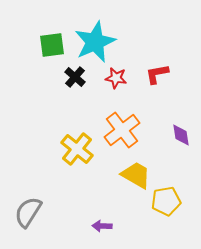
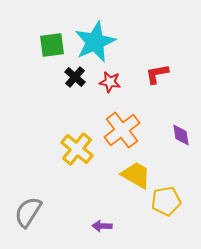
red star: moved 6 px left, 4 px down
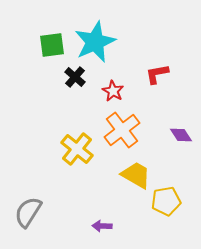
red star: moved 3 px right, 9 px down; rotated 20 degrees clockwise
purple diamond: rotated 25 degrees counterclockwise
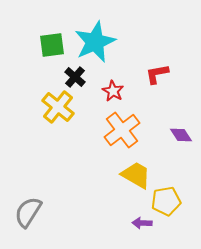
yellow cross: moved 19 px left, 42 px up
purple arrow: moved 40 px right, 3 px up
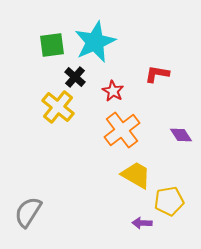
red L-shape: rotated 20 degrees clockwise
yellow pentagon: moved 3 px right
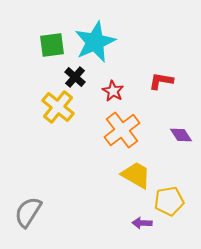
red L-shape: moved 4 px right, 7 px down
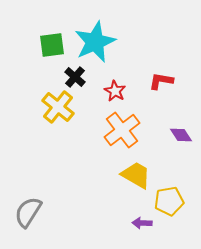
red star: moved 2 px right
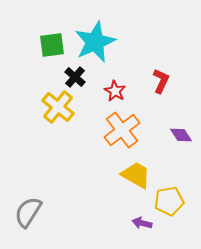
red L-shape: rotated 105 degrees clockwise
purple arrow: rotated 12 degrees clockwise
